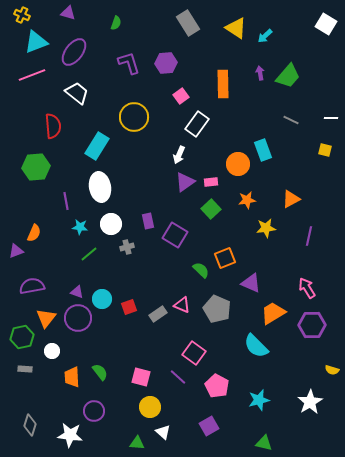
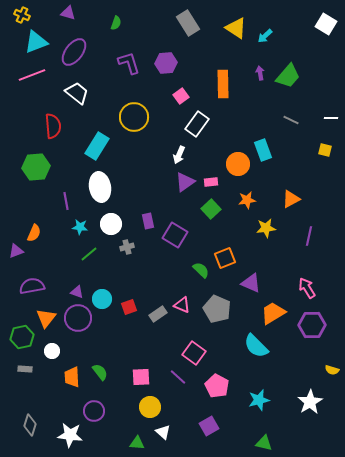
pink square at (141, 377): rotated 18 degrees counterclockwise
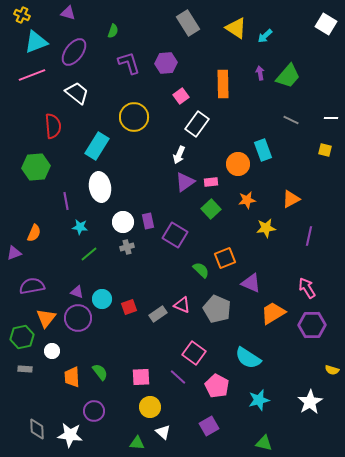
green semicircle at (116, 23): moved 3 px left, 8 px down
white circle at (111, 224): moved 12 px right, 2 px up
purple triangle at (16, 251): moved 2 px left, 2 px down
cyan semicircle at (256, 346): moved 8 px left, 12 px down; rotated 12 degrees counterclockwise
gray diamond at (30, 425): moved 7 px right, 4 px down; rotated 20 degrees counterclockwise
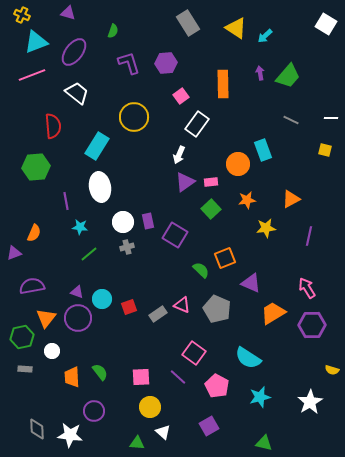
cyan star at (259, 400): moved 1 px right, 3 px up
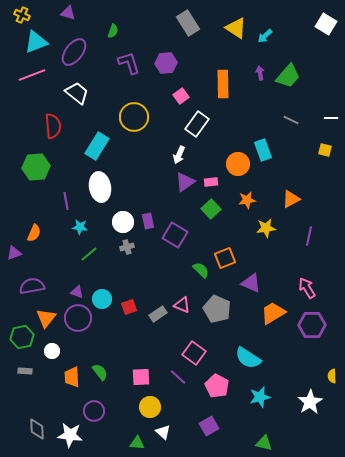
gray rectangle at (25, 369): moved 2 px down
yellow semicircle at (332, 370): moved 6 px down; rotated 72 degrees clockwise
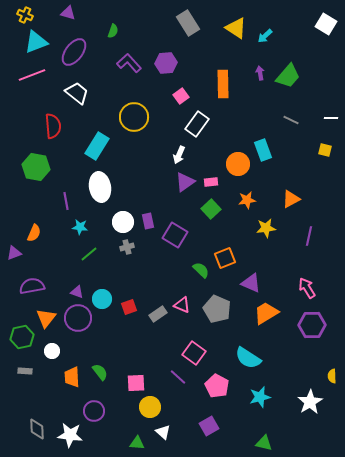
yellow cross at (22, 15): moved 3 px right
purple L-shape at (129, 63): rotated 25 degrees counterclockwise
green hexagon at (36, 167): rotated 16 degrees clockwise
orange trapezoid at (273, 313): moved 7 px left
pink square at (141, 377): moved 5 px left, 6 px down
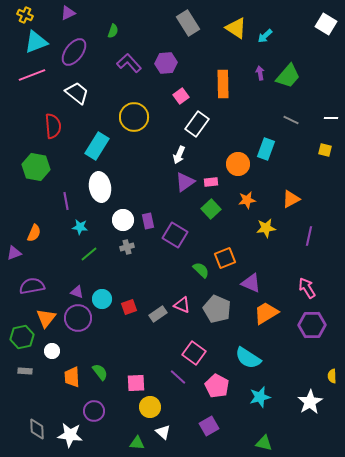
purple triangle at (68, 13): rotated 42 degrees counterclockwise
cyan rectangle at (263, 150): moved 3 px right, 1 px up; rotated 40 degrees clockwise
white circle at (123, 222): moved 2 px up
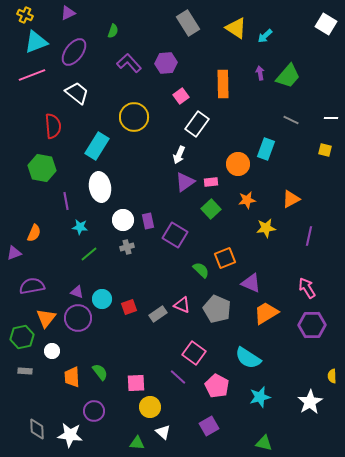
green hexagon at (36, 167): moved 6 px right, 1 px down
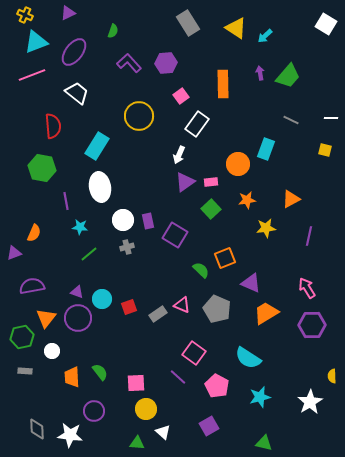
yellow circle at (134, 117): moved 5 px right, 1 px up
yellow circle at (150, 407): moved 4 px left, 2 px down
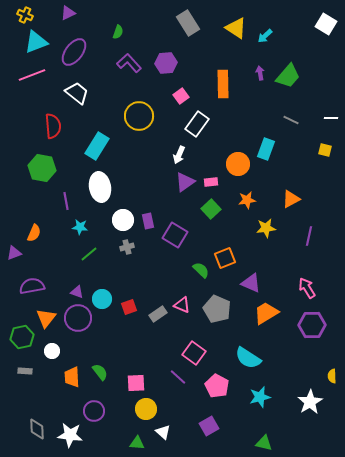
green semicircle at (113, 31): moved 5 px right, 1 px down
